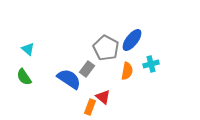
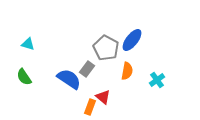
cyan triangle: moved 5 px up; rotated 24 degrees counterclockwise
cyan cross: moved 6 px right, 16 px down; rotated 21 degrees counterclockwise
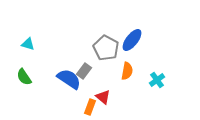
gray rectangle: moved 3 px left, 2 px down
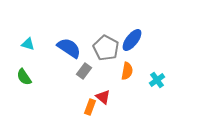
blue semicircle: moved 31 px up
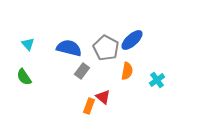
blue ellipse: rotated 10 degrees clockwise
cyan triangle: rotated 32 degrees clockwise
blue semicircle: rotated 20 degrees counterclockwise
gray rectangle: moved 2 px left
orange rectangle: moved 1 px left, 1 px up
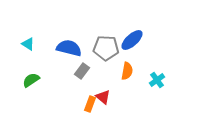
cyan triangle: rotated 16 degrees counterclockwise
gray pentagon: rotated 25 degrees counterclockwise
green semicircle: moved 7 px right, 3 px down; rotated 90 degrees clockwise
orange rectangle: moved 1 px right, 2 px up
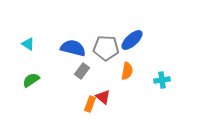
blue semicircle: moved 4 px right
cyan cross: moved 5 px right; rotated 28 degrees clockwise
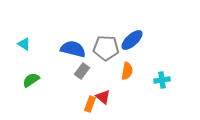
cyan triangle: moved 4 px left
blue semicircle: moved 1 px down
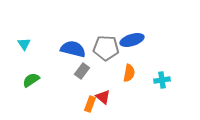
blue ellipse: rotated 25 degrees clockwise
cyan triangle: rotated 24 degrees clockwise
orange semicircle: moved 2 px right, 2 px down
